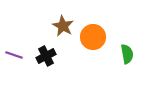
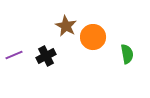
brown star: moved 3 px right
purple line: rotated 42 degrees counterclockwise
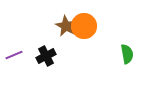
orange circle: moved 9 px left, 11 px up
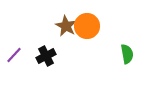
orange circle: moved 3 px right
purple line: rotated 24 degrees counterclockwise
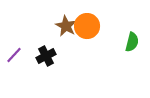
green semicircle: moved 5 px right, 12 px up; rotated 24 degrees clockwise
